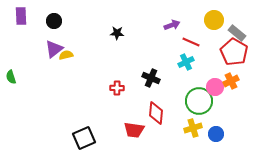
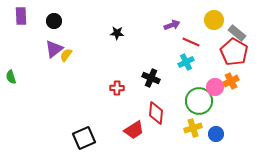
yellow semicircle: rotated 40 degrees counterclockwise
red trapezoid: rotated 40 degrees counterclockwise
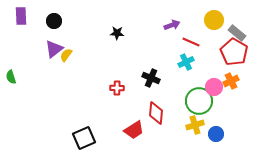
pink circle: moved 1 px left
yellow cross: moved 2 px right, 3 px up
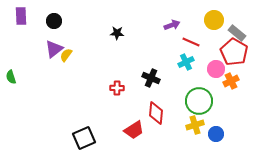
pink circle: moved 2 px right, 18 px up
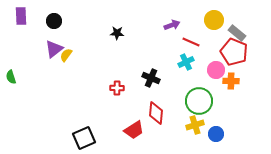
red pentagon: rotated 8 degrees counterclockwise
pink circle: moved 1 px down
orange cross: rotated 28 degrees clockwise
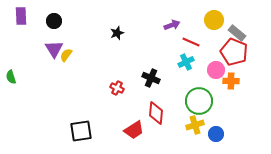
black star: rotated 24 degrees counterclockwise
purple triangle: rotated 24 degrees counterclockwise
red cross: rotated 24 degrees clockwise
black square: moved 3 px left, 7 px up; rotated 15 degrees clockwise
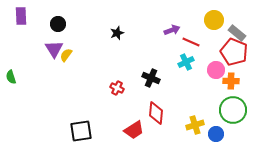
black circle: moved 4 px right, 3 px down
purple arrow: moved 5 px down
green circle: moved 34 px right, 9 px down
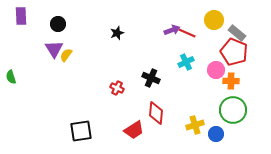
red line: moved 4 px left, 9 px up
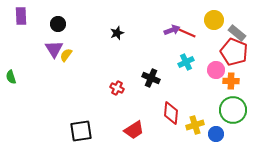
red diamond: moved 15 px right
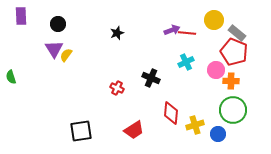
red line: rotated 18 degrees counterclockwise
blue circle: moved 2 px right
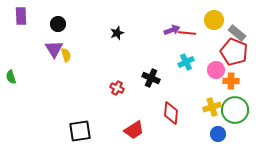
yellow semicircle: rotated 128 degrees clockwise
green circle: moved 2 px right
yellow cross: moved 17 px right, 18 px up
black square: moved 1 px left
